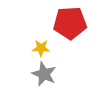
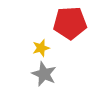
yellow star: rotated 18 degrees counterclockwise
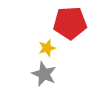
yellow star: moved 6 px right
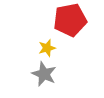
red pentagon: moved 3 px up; rotated 8 degrees counterclockwise
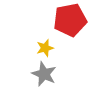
yellow star: moved 2 px left
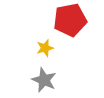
gray star: moved 6 px down
